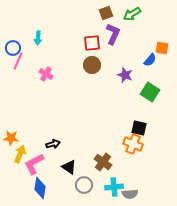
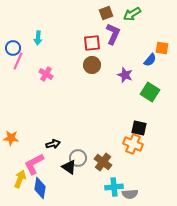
yellow arrow: moved 25 px down
gray circle: moved 6 px left, 27 px up
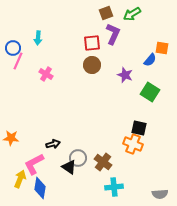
gray semicircle: moved 30 px right
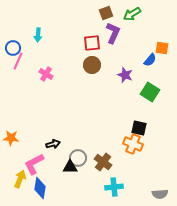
purple L-shape: moved 1 px up
cyan arrow: moved 3 px up
black triangle: moved 1 px right; rotated 35 degrees counterclockwise
